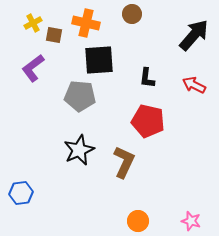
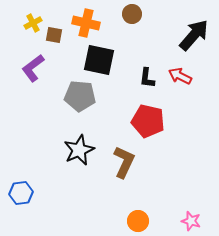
black square: rotated 16 degrees clockwise
red arrow: moved 14 px left, 9 px up
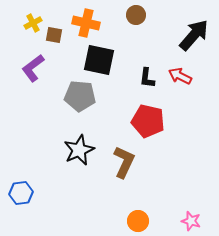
brown circle: moved 4 px right, 1 px down
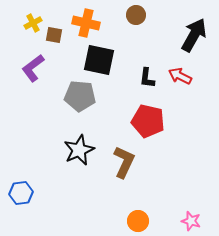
black arrow: rotated 12 degrees counterclockwise
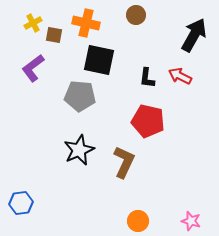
blue hexagon: moved 10 px down
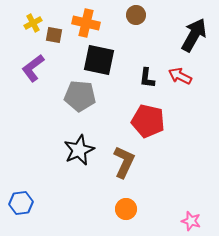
orange circle: moved 12 px left, 12 px up
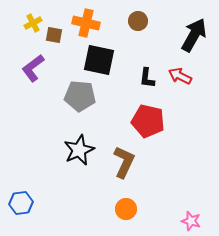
brown circle: moved 2 px right, 6 px down
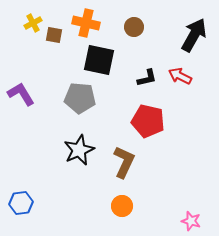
brown circle: moved 4 px left, 6 px down
purple L-shape: moved 12 px left, 26 px down; rotated 96 degrees clockwise
black L-shape: rotated 110 degrees counterclockwise
gray pentagon: moved 2 px down
orange circle: moved 4 px left, 3 px up
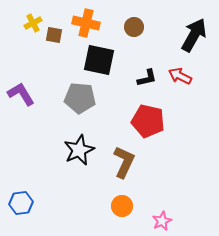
pink star: moved 29 px left; rotated 30 degrees clockwise
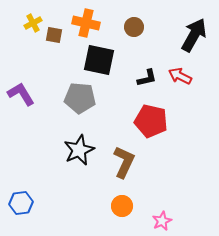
red pentagon: moved 3 px right
